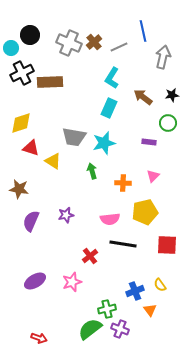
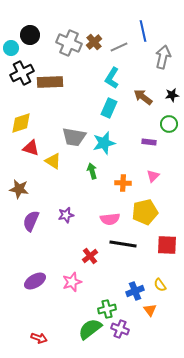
green circle: moved 1 px right, 1 px down
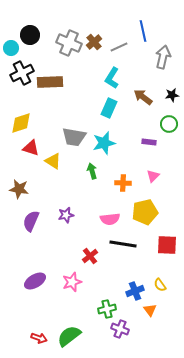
green semicircle: moved 21 px left, 7 px down
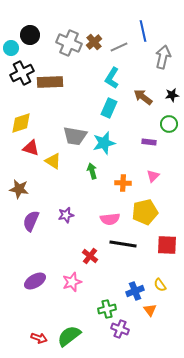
gray trapezoid: moved 1 px right, 1 px up
red cross: rotated 14 degrees counterclockwise
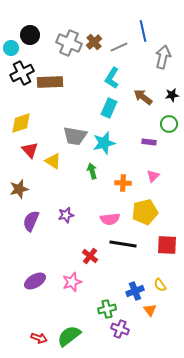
red triangle: moved 1 px left, 2 px down; rotated 30 degrees clockwise
brown star: rotated 24 degrees counterclockwise
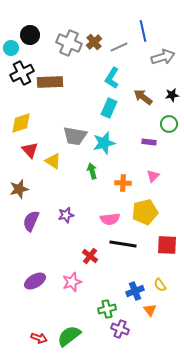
gray arrow: rotated 60 degrees clockwise
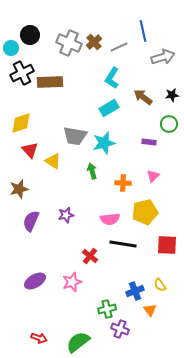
cyan rectangle: rotated 36 degrees clockwise
green semicircle: moved 9 px right, 6 px down
